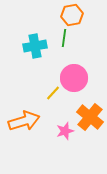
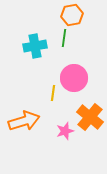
yellow line: rotated 35 degrees counterclockwise
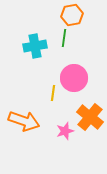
orange arrow: rotated 36 degrees clockwise
